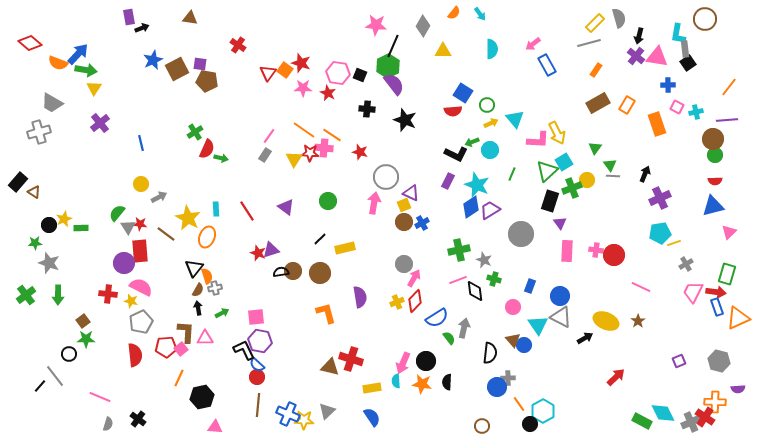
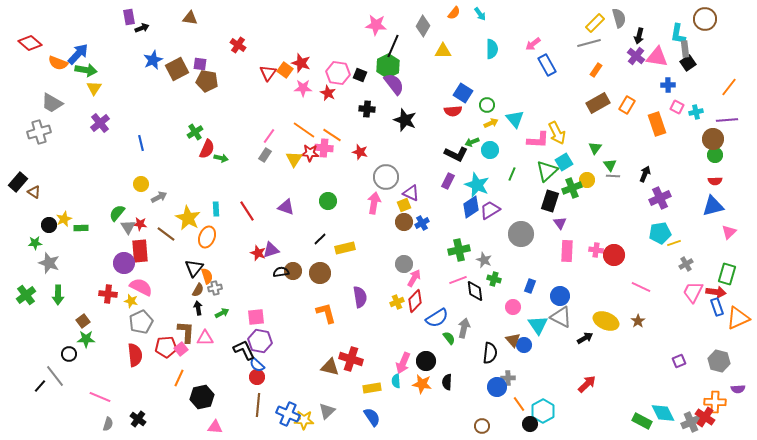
purple triangle at (286, 207): rotated 18 degrees counterclockwise
red arrow at (616, 377): moved 29 px left, 7 px down
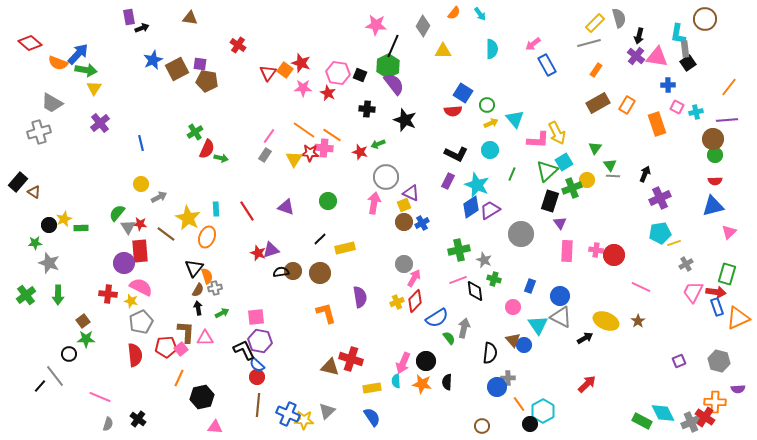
green arrow at (472, 142): moved 94 px left, 2 px down
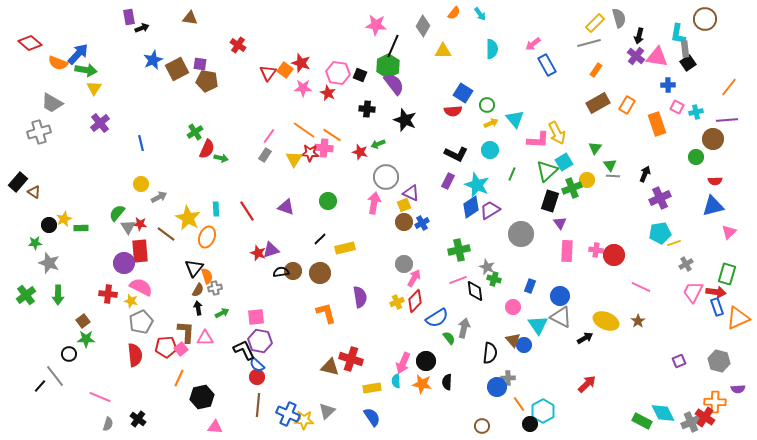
green circle at (715, 155): moved 19 px left, 2 px down
gray star at (484, 260): moved 3 px right, 7 px down
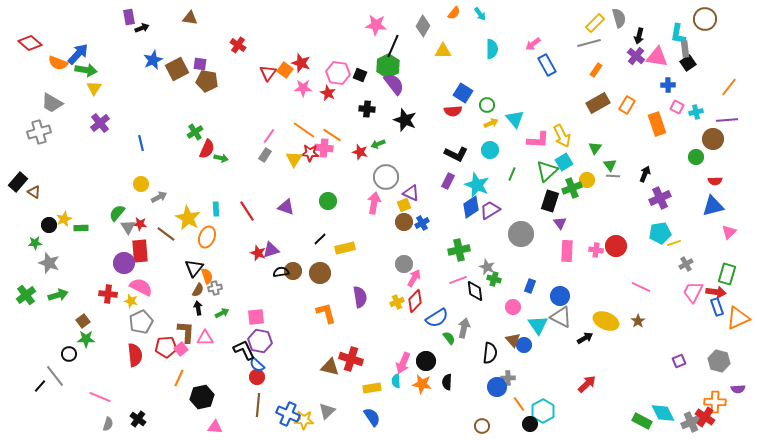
yellow arrow at (557, 133): moved 5 px right, 3 px down
red circle at (614, 255): moved 2 px right, 9 px up
green arrow at (58, 295): rotated 108 degrees counterclockwise
